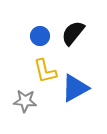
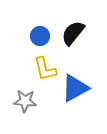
yellow L-shape: moved 2 px up
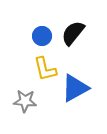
blue circle: moved 2 px right
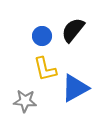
black semicircle: moved 3 px up
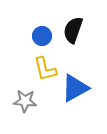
black semicircle: rotated 20 degrees counterclockwise
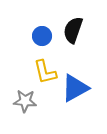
yellow L-shape: moved 3 px down
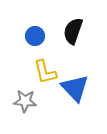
black semicircle: moved 1 px down
blue circle: moved 7 px left
blue triangle: rotated 44 degrees counterclockwise
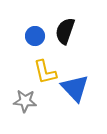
black semicircle: moved 8 px left
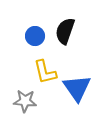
blue triangle: moved 2 px right; rotated 8 degrees clockwise
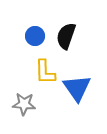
black semicircle: moved 1 px right, 5 px down
yellow L-shape: rotated 12 degrees clockwise
gray star: moved 1 px left, 3 px down
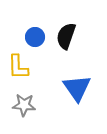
blue circle: moved 1 px down
yellow L-shape: moved 27 px left, 5 px up
gray star: moved 1 px down
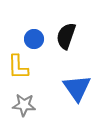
blue circle: moved 1 px left, 2 px down
